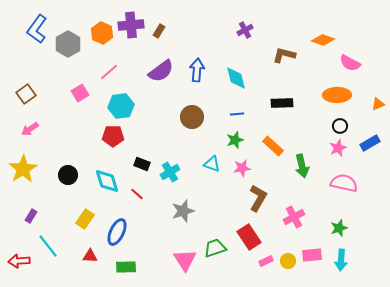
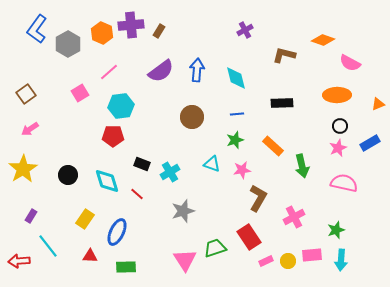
pink star at (242, 168): moved 2 px down
green star at (339, 228): moved 3 px left, 2 px down
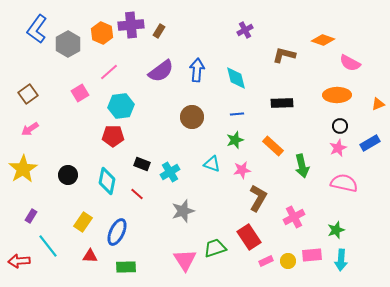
brown square at (26, 94): moved 2 px right
cyan diamond at (107, 181): rotated 28 degrees clockwise
yellow rectangle at (85, 219): moved 2 px left, 3 px down
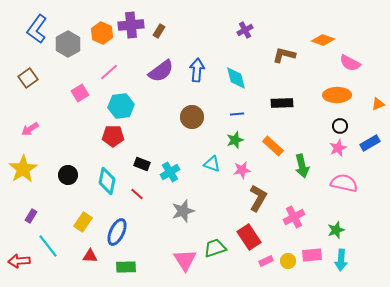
brown square at (28, 94): moved 16 px up
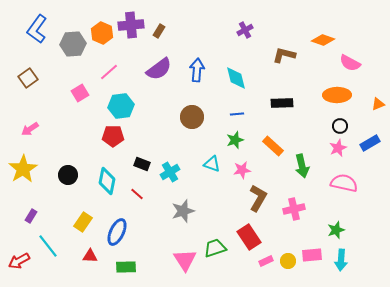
gray hexagon at (68, 44): moved 5 px right; rotated 25 degrees clockwise
purple semicircle at (161, 71): moved 2 px left, 2 px up
pink cross at (294, 217): moved 8 px up; rotated 15 degrees clockwise
red arrow at (19, 261): rotated 25 degrees counterclockwise
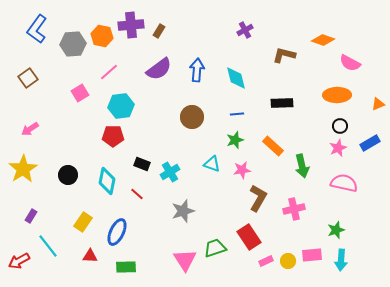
orange hexagon at (102, 33): moved 3 px down; rotated 10 degrees counterclockwise
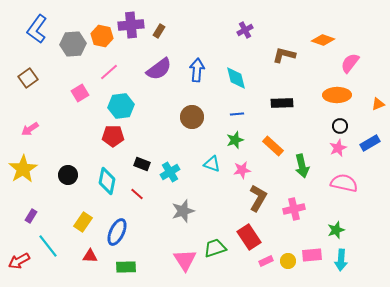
pink semicircle at (350, 63): rotated 100 degrees clockwise
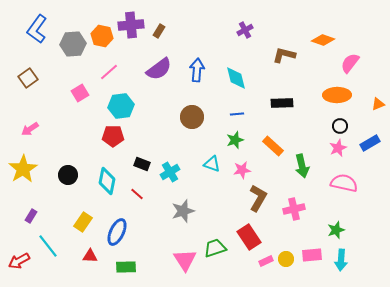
yellow circle at (288, 261): moved 2 px left, 2 px up
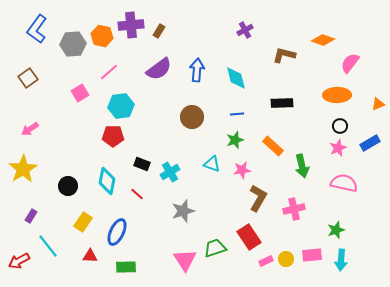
black circle at (68, 175): moved 11 px down
